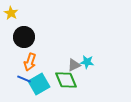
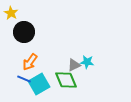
black circle: moved 5 px up
orange arrow: rotated 18 degrees clockwise
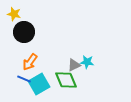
yellow star: moved 3 px right, 1 px down; rotated 16 degrees counterclockwise
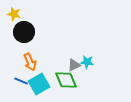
orange arrow: rotated 60 degrees counterclockwise
blue line: moved 3 px left, 2 px down
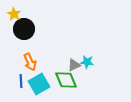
yellow star: rotated 16 degrees clockwise
black circle: moved 3 px up
blue line: rotated 64 degrees clockwise
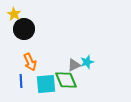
cyan star: rotated 24 degrees counterclockwise
cyan square: moved 7 px right; rotated 25 degrees clockwise
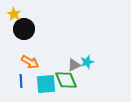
orange arrow: rotated 36 degrees counterclockwise
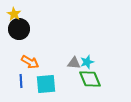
black circle: moved 5 px left
gray triangle: moved 2 px up; rotated 32 degrees clockwise
green diamond: moved 24 px right, 1 px up
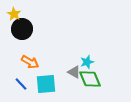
black circle: moved 3 px right
gray triangle: moved 9 px down; rotated 24 degrees clockwise
blue line: moved 3 px down; rotated 40 degrees counterclockwise
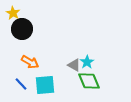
yellow star: moved 1 px left, 1 px up
cyan star: rotated 16 degrees counterclockwise
gray triangle: moved 7 px up
green diamond: moved 1 px left, 2 px down
cyan square: moved 1 px left, 1 px down
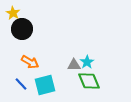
gray triangle: rotated 32 degrees counterclockwise
cyan square: rotated 10 degrees counterclockwise
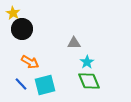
gray triangle: moved 22 px up
